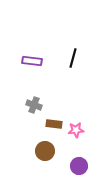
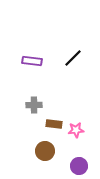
black line: rotated 30 degrees clockwise
gray cross: rotated 21 degrees counterclockwise
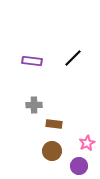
pink star: moved 11 px right, 13 px down; rotated 21 degrees counterclockwise
brown circle: moved 7 px right
